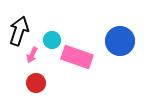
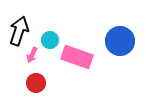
cyan circle: moved 2 px left
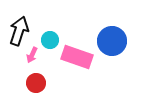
blue circle: moved 8 px left
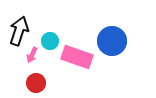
cyan circle: moved 1 px down
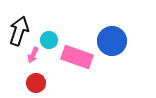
cyan circle: moved 1 px left, 1 px up
pink arrow: moved 1 px right
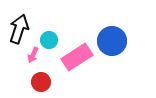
black arrow: moved 2 px up
pink rectangle: rotated 52 degrees counterclockwise
red circle: moved 5 px right, 1 px up
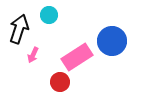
cyan circle: moved 25 px up
red circle: moved 19 px right
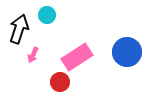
cyan circle: moved 2 px left
blue circle: moved 15 px right, 11 px down
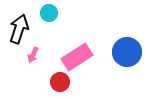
cyan circle: moved 2 px right, 2 px up
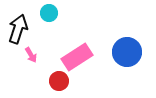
black arrow: moved 1 px left
pink arrow: moved 2 px left; rotated 56 degrees counterclockwise
red circle: moved 1 px left, 1 px up
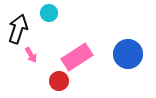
blue circle: moved 1 px right, 2 px down
